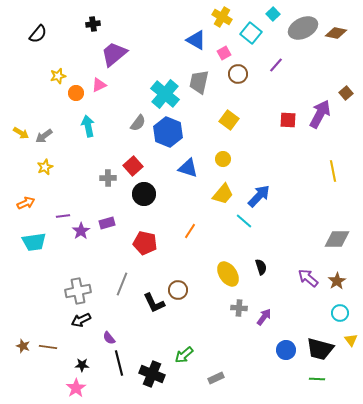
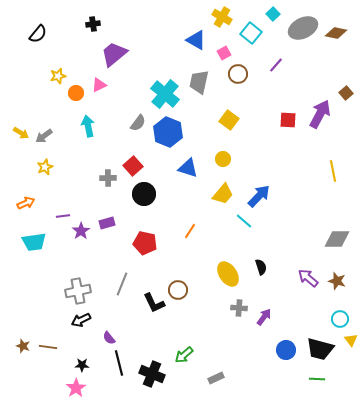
brown star at (337, 281): rotated 24 degrees counterclockwise
cyan circle at (340, 313): moved 6 px down
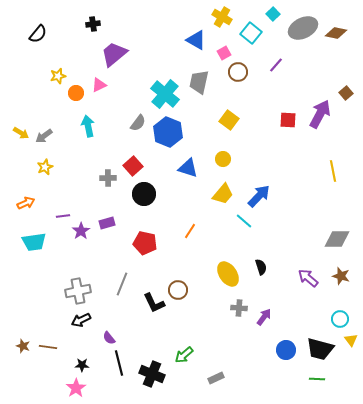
brown circle at (238, 74): moved 2 px up
brown star at (337, 281): moved 4 px right, 5 px up
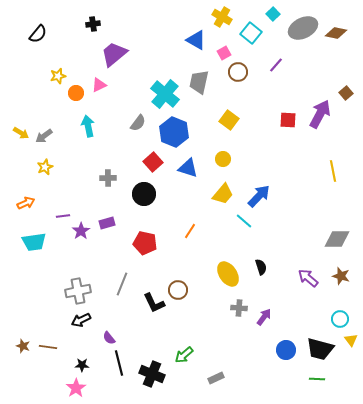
blue hexagon at (168, 132): moved 6 px right
red square at (133, 166): moved 20 px right, 4 px up
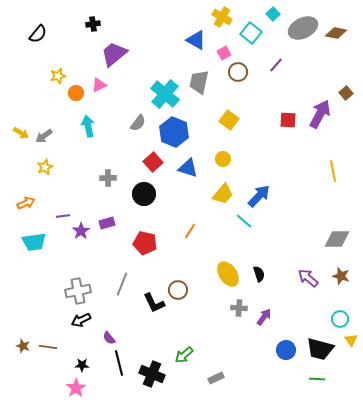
black semicircle at (261, 267): moved 2 px left, 7 px down
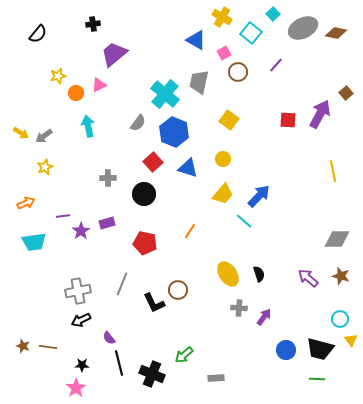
gray rectangle at (216, 378): rotated 21 degrees clockwise
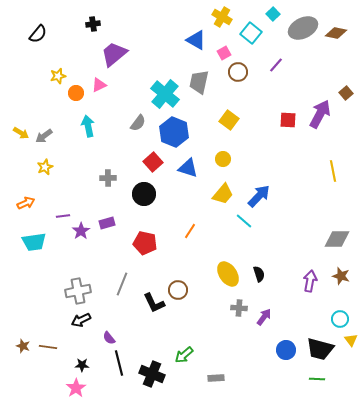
purple arrow at (308, 278): moved 2 px right, 3 px down; rotated 60 degrees clockwise
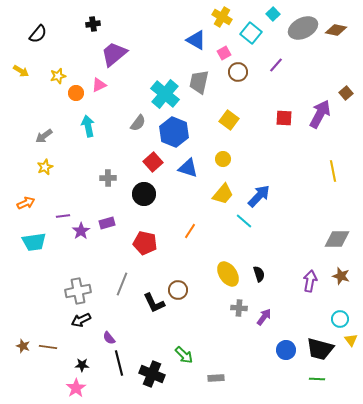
brown diamond at (336, 33): moved 3 px up
red square at (288, 120): moved 4 px left, 2 px up
yellow arrow at (21, 133): moved 62 px up
green arrow at (184, 355): rotated 96 degrees counterclockwise
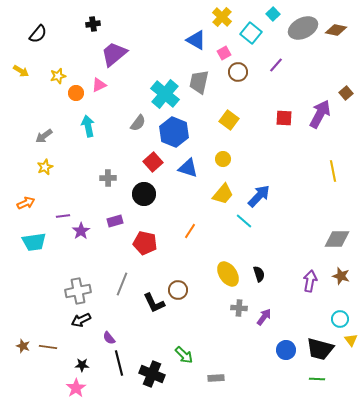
yellow cross at (222, 17): rotated 12 degrees clockwise
purple rectangle at (107, 223): moved 8 px right, 2 px up
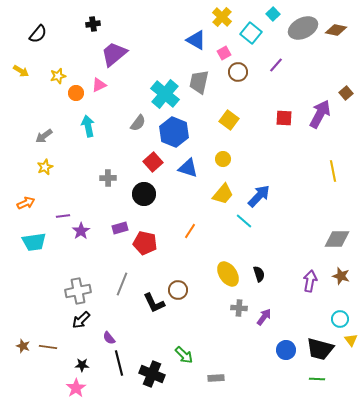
purple rectangle at (115, 221): moved 5 px right, 7 px down
black arrow at (81, 320): rotated 18 degrees counterclockwise
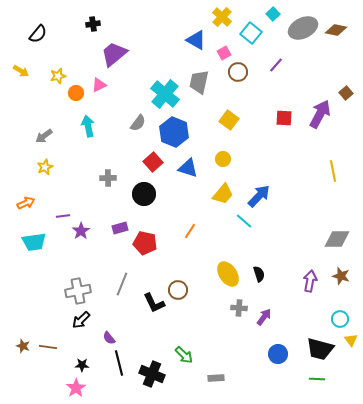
blue circle at (286, 350): moved 8 px left, 4 px down
